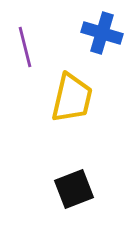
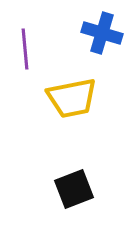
purple line: moved 2 px down; rotated 9 degrees clockwise
yellow trapezoid: rotated 66 degrees clockwise
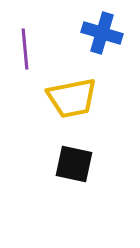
black square: moved 25 px up; rotated 33 degrees clockwise
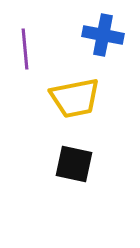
blue cross: moved 1 px right, 2 px down; rotated 6 degrees counterclockwise
yellow trapezoid: moved 3 px right
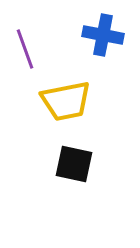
purple line: rotated 15 degrees counterclockwise
yellow trapezoid: moved 9 px left, 3 px down
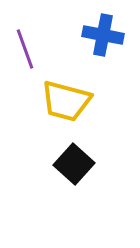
yellow trapezoid: rotated 26 degrees clockwise
black square: rotated 30 degrees clockwise
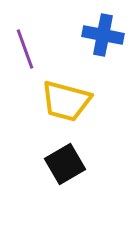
black square: moved 9 px left; rotated 18 degrees clockwise
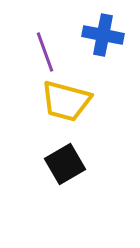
purple line: moved 20 px right, 3 px down
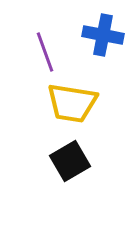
yellow trapezoid: moved 6 px right, 2 px down; rotated 6 degrees counterclockwise
black square: moved 5 px right, 3 px up
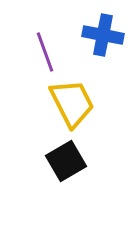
yellow trapezoid: rotated 126 degrees counterclockwise
black square: moved 4 px left
